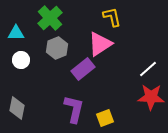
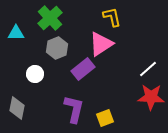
pink triangle: moved 1 px right
white circle: moved 14 px right, 14 px down
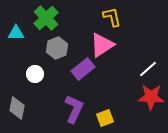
green cross: moved 4 px left
pink triangle: moved 1 px right, 1 px down
purple L-shape: rotated 12 degrees clockwise
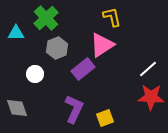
gray diamond: rotated 30 degrees counterclockwise
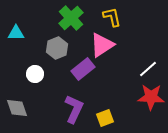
green cross: moved 25 px right
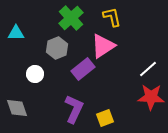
pink triangle: moved 1 px right, 1 px down
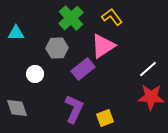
yellow L-shape: rotated 25 degrees counterclockwise
gray hexagon: rotated 20 degrees clockwise
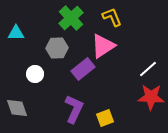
yellow L-shape: rotated 15 degrees clockwise
